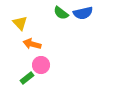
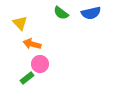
blue semicircle: moved 8 px right
pink circle: moved 1 px left, 1 px up
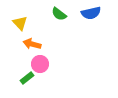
green semicircle: moved 2 px left, 1 px down
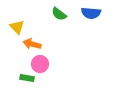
blue semicircle: rotated 18 degrees clockwise
yellow triangle: moved 3 px left, 4 px down
green rectangle: rotated 48 degrees clockwise
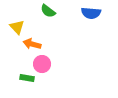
green semicircle: moved 11 px left, 3 px up
pink circle: moved 2 px right
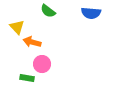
orange arrow: moved 2 px up
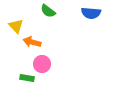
yellow triangle: moved 1 px left, 1 px up
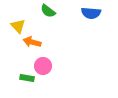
yellow triangle: moved 2 px right
pink circle: moved 1 px right, 2 px down
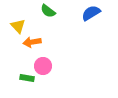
blue semicircle: rotated 144 degrees clockwise
orange arrow: rotated 24 degrees counterclockwise
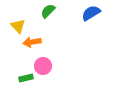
green semicircle: rotated 98 degrees clockwise
green rectangle: moved 1 px left; rotated 24 degrees counterclockwise
